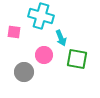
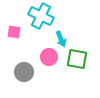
cyan cross: rotated 10 degrees clockwise
cyan arrow: moved 1 px down
pink circle: moved 5 px right, 2 px down
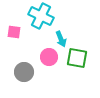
green square: moved 1 px up
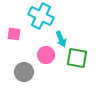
pink square: moved 2 px down
pink circle: moved 3 px left, 2 px up
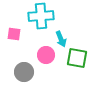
cyan cross: rotated 30 degrees counterclockwise
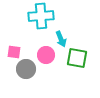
pink square: moved 18 px down
gray circle: moved 2 px right, 3 px up
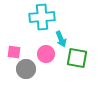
cyan cross: moved 1 px right, 1 px down
pink circle: moved 1 px up
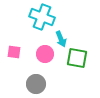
cyan cross: rotated 25 degrees clockwise
pink circle: moved 1 px left
gray circle: moved 10 px right, 15 px down
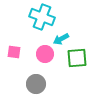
cyan arrow: rotated 84 degrees clockwise
green square: rotated 15 degrees counterclockwise
